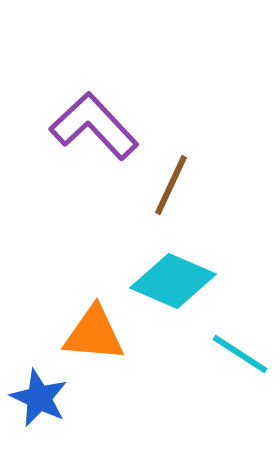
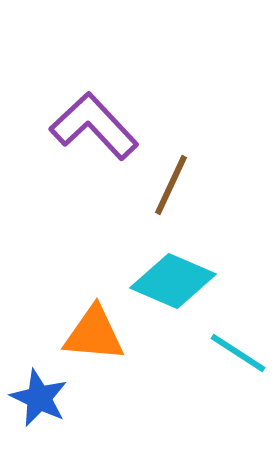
cyan line: moved 2 px left, 1 px up
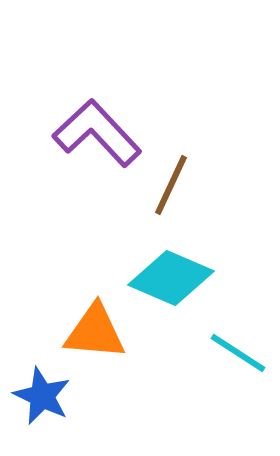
purple L-shape: moved 3 px right, 7 px down
cyan diamond: moved 2 px left, 3 px up
orange triangle: moved 1 px right, 2 px up
blue star: moved 3 px right, 2 px up
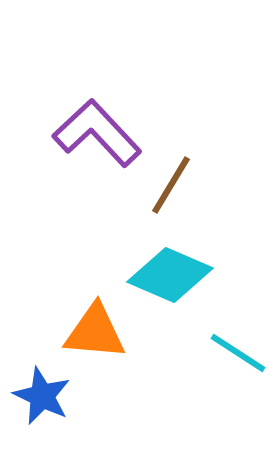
brown line: rotated 6 degrees clockwise
cyan diamond: moved 1 px left, 3 px up
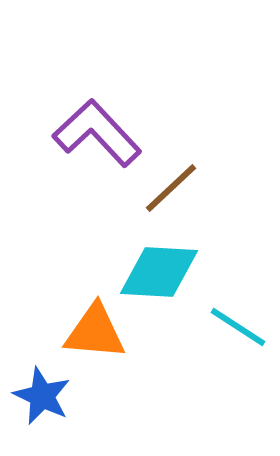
brown line: moved 3 px down; rotated 16 degrees clockwise
cyan diamond: moved 11 px left, 3 px up; rotated 20 degrees counterclockwise
cyan line: moved 26 px up
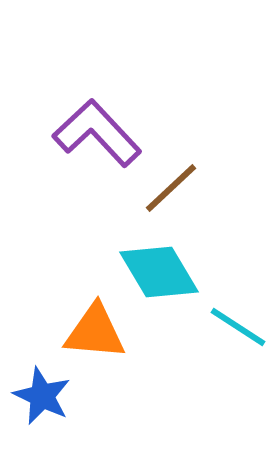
cyan diamond: rotated 56 degrees clockwise
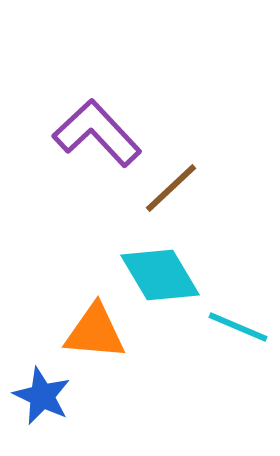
cyan diamond: moved 1 px right, 3 px down
cyan line: rotated 10 degrees counterclockwise
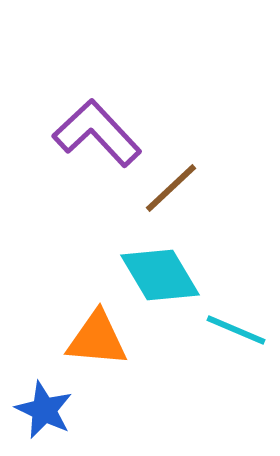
cyan line: moved 2 px left, 3 px down
orange triangle: moved 2 px right, 7 px down
blue star: moved 2 px right, 14 px down
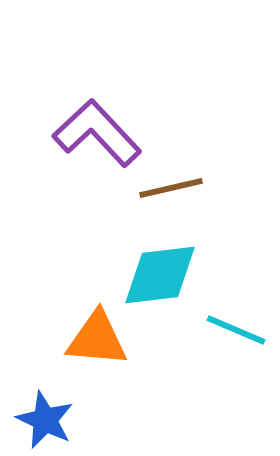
brown line: rotated 30 degrees clockwise
cyan diamond: rotated 66 degrees counterclockwise
blue star: moved 1 px right, 10 px down
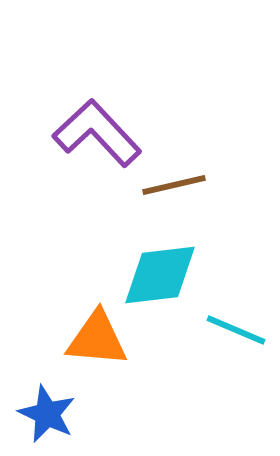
brown line: moved 3 px right, 3 px up
blue star: moved 2 px right, 6 px up
